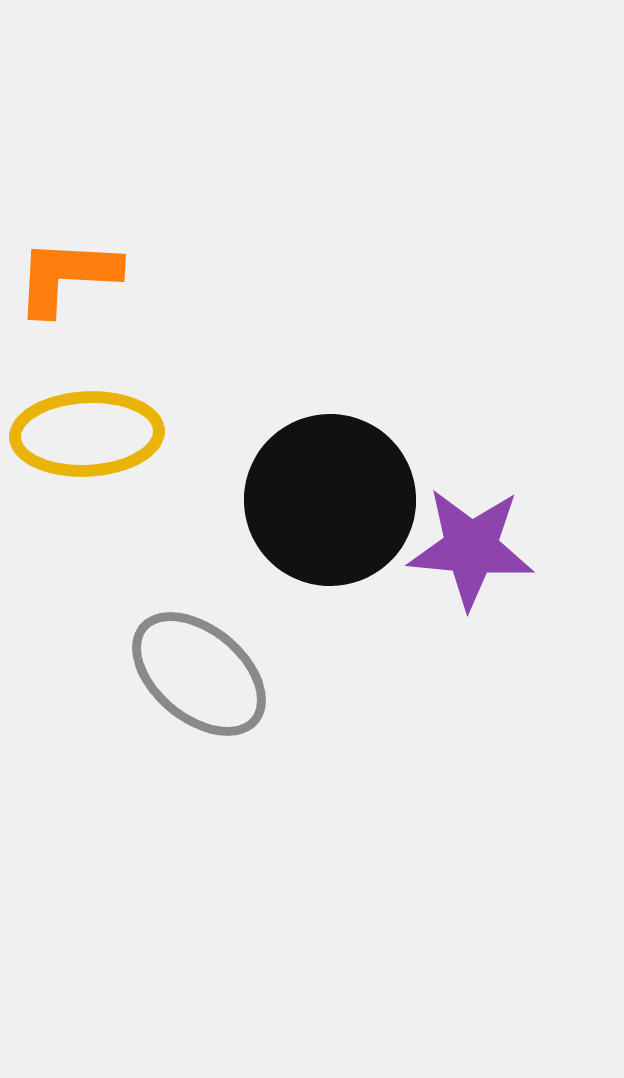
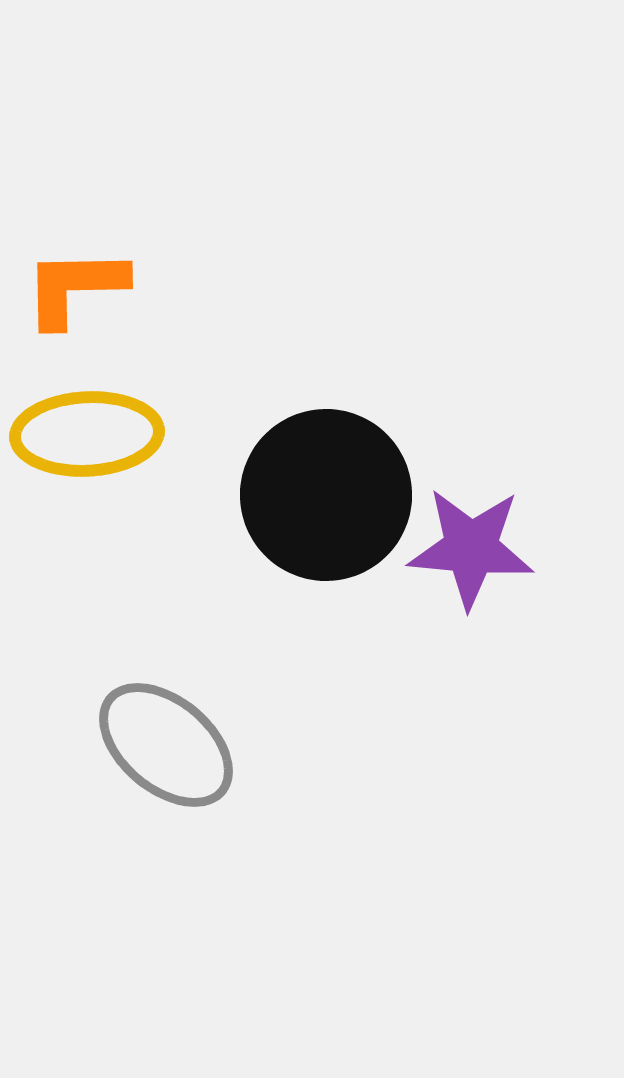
orange L-shape: moved 8 px right, 11 px down; rotated 4 degrees counterclockwise
black circle: moved 4 px left, 5 px up
gray ellipse: moved 33 px left, 71 px down
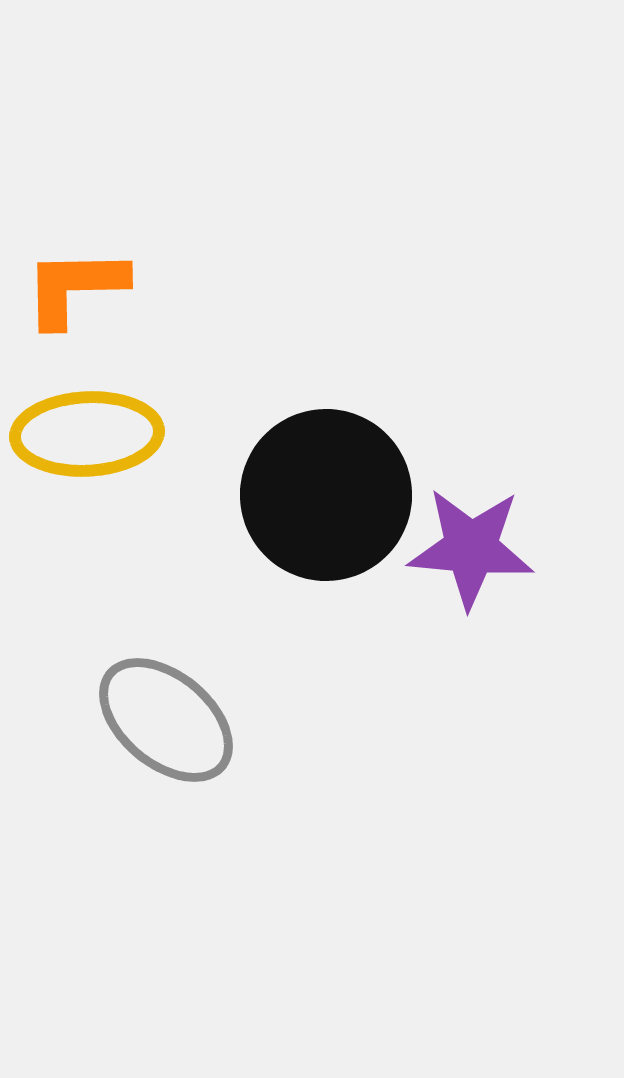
gray ellipse: moved 25 px up
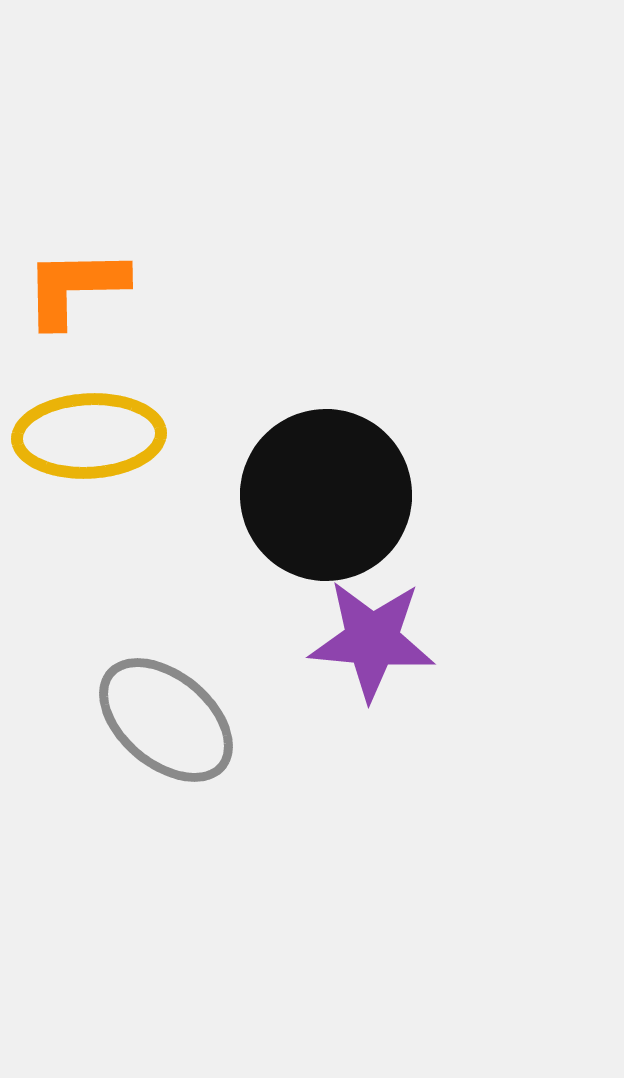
yellow ellipse: moved 2 px right, 2 px down
purple star: moved 99 px left, 92 px down
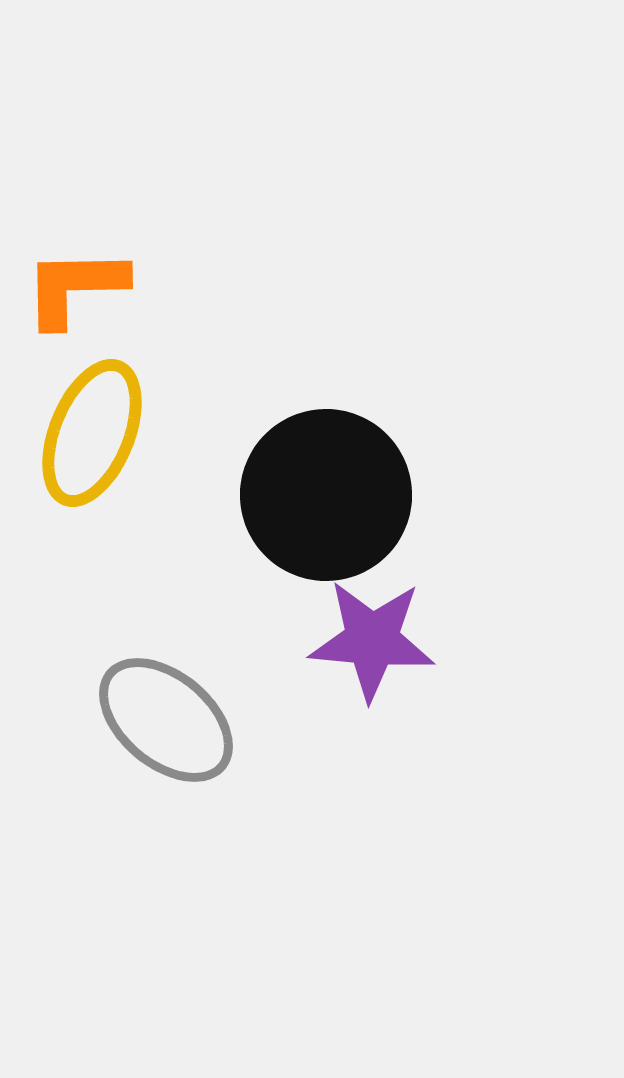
yellow ellipse: moved 3 px right, 3 px up; rotated 65 degrees counterclockwise
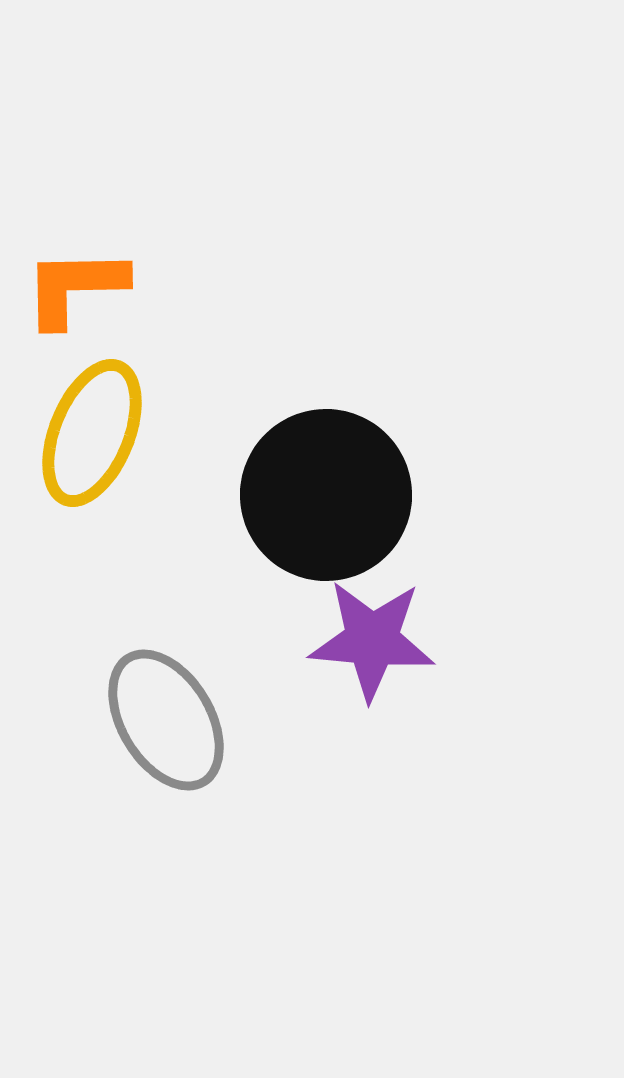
gray ellipse: rotated 19 degrees clockwise
